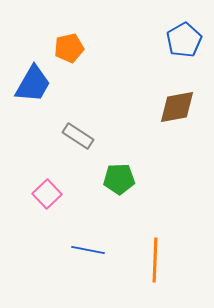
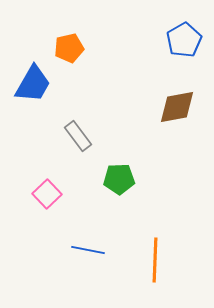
gray rectangle: rotated 20 degrees clockwise
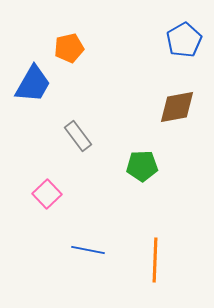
green pentagon: moved 23 px right, 13 px up
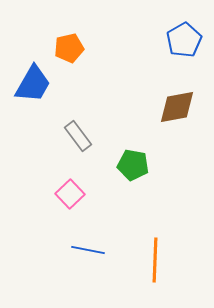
green pentagon: moved 9 px left, 1 px up; rotated 12 degrees clockwise
pink square: moved 23 px right
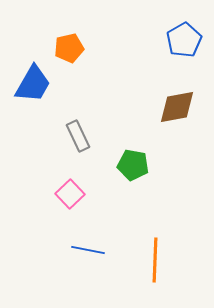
gray rectangle: rotated 12 degrees clockwise
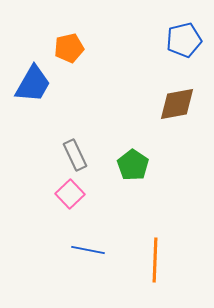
blue pentagon: rotated 16 degrees clockwise
brown diamond: moved 3 px up
gray rectangle: moved 3 px left, 19 px down
green pentagon: rotated 24 degrees clockwise
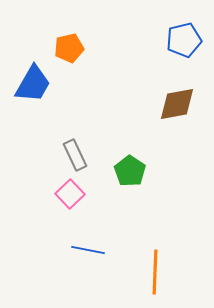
green pentagon: moved 3 px left, 6 px down
orange line: moved 12 px down
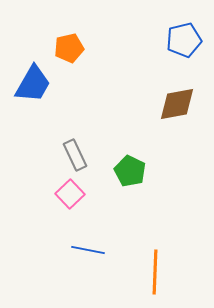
green pentagon: rotated 8 degrees counterclockwise
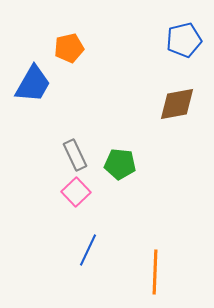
green pentagon: moved 10 px left, 7 px up; rotated 20 degrees counterclockwise
pink square: moved 6 px right, 2 px up
blue line: rotated 76 degrees counterclockwise
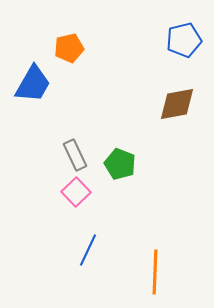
green pentagon: rotated 16 degrees clockwise
